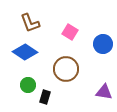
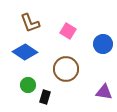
pink square: moved 2 px left, 1 px up
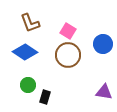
brown circle: moved 2 px right, 14 px up
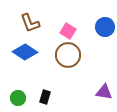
blue circle: moved 2 px right, 17 px up
green circle: moved 10 px left, 13 px down
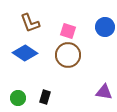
pink square: rotated 14 degrees counterclockwise
blue diamond: moved 1 px down
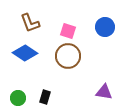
brown circle: moved 1 px down
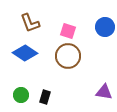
green circle: moved 3 px right, 3 px up
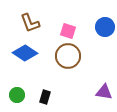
green circle: moved 4 px left
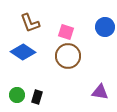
pink square: moved 2 px left, 1 px down
blue diamond: moved 2 px left, 1 px up
purple triangle: moved 4 px left
black rectangle: moved 8 px left
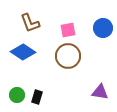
blue circle: moved 2 px left, 1 px down
pink square: moved 2 px right, 2 px up; rotated 28 degrees counterclockwise
